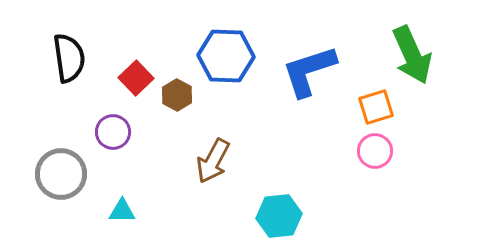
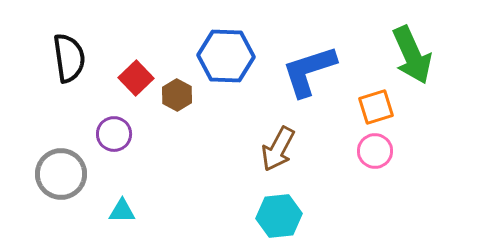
purple circle: moved 1 px right, 2 px down
brown arrow: moved 65 px right, 12 px up
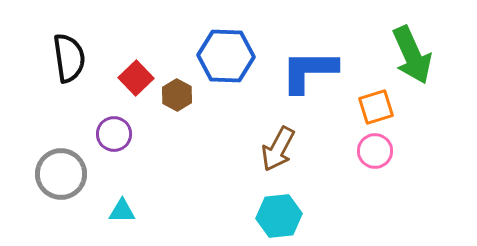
blue L-shape: rotated 18 degrees clockwise
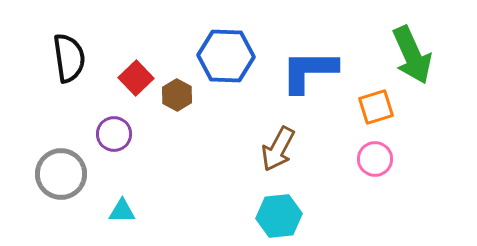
pink circle: moved 8 px down
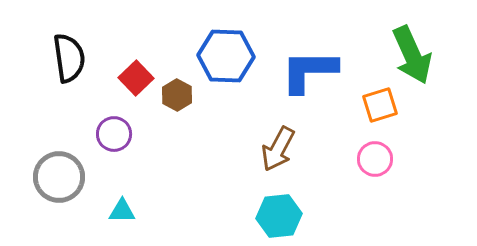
orange square: moved 4 px right, 2 px up
gray circle: moved 2 px left, 3 px down
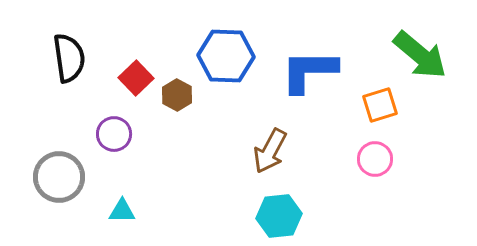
green arrow: moved 8 px right; rotated 26 degrees counterclockwise
brown arrow: moved 8 px left, 2 px down
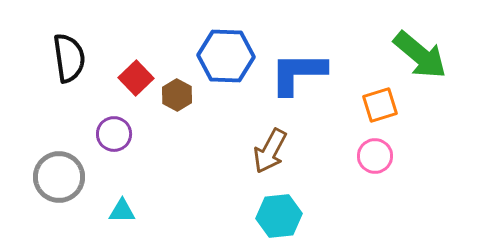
blue L-shape: moved 11 px left, 2 px down
pink circle: moved 3 px up
